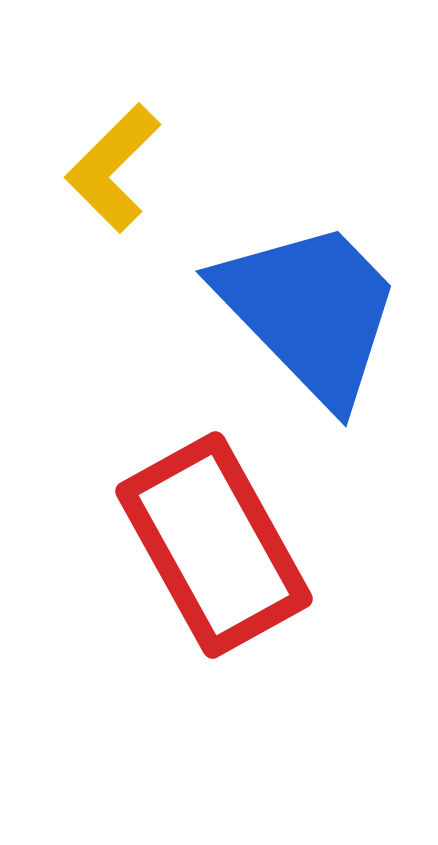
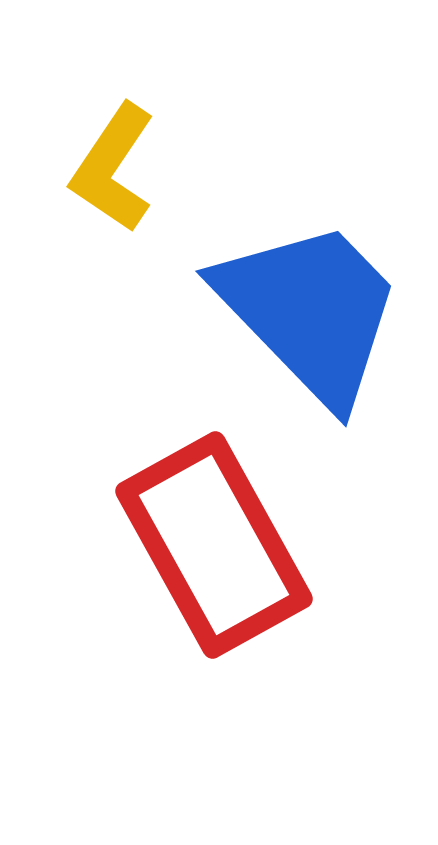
yellow L-shape: rotated 11 degrees counterclockwise
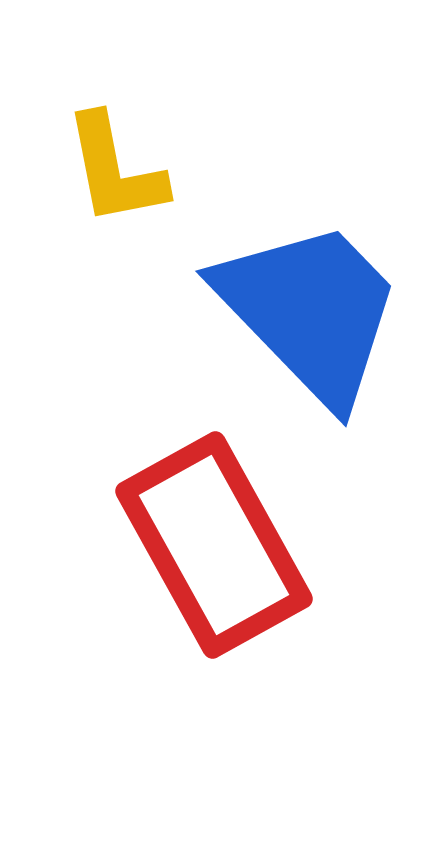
yellow L-shape: moved 2 px right, 2 px down; rotated 45 degrees counterclockwise
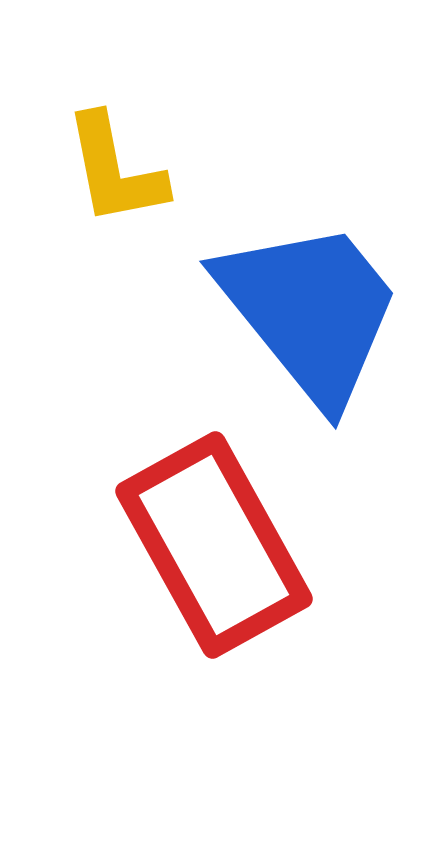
blue trapezoid: rotated 5 degrees clockwise
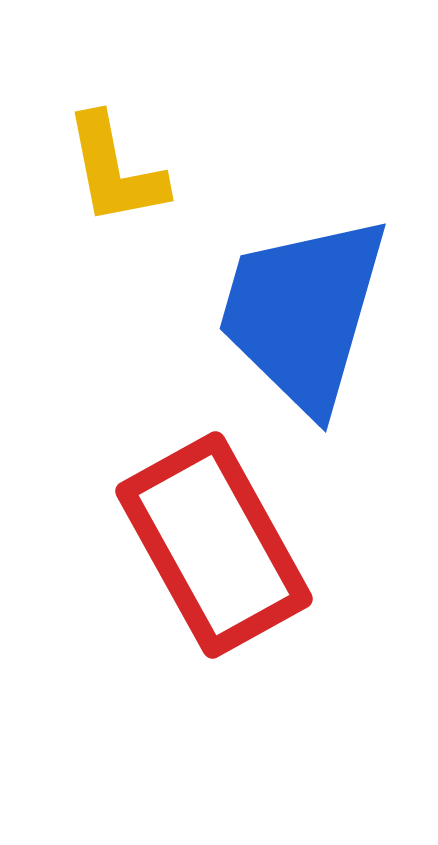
blue trapezoid: moved 7 px left, 2 px down; rotated 125 degrees counterclockwise
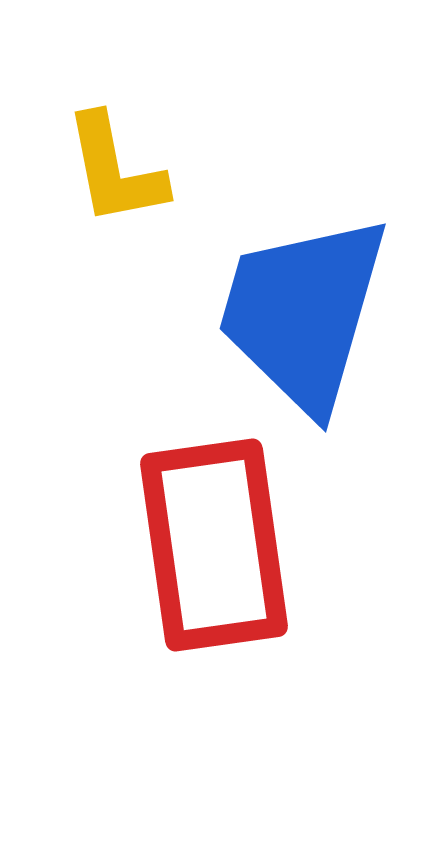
red rectangle: rotated 21 degrees clockwise
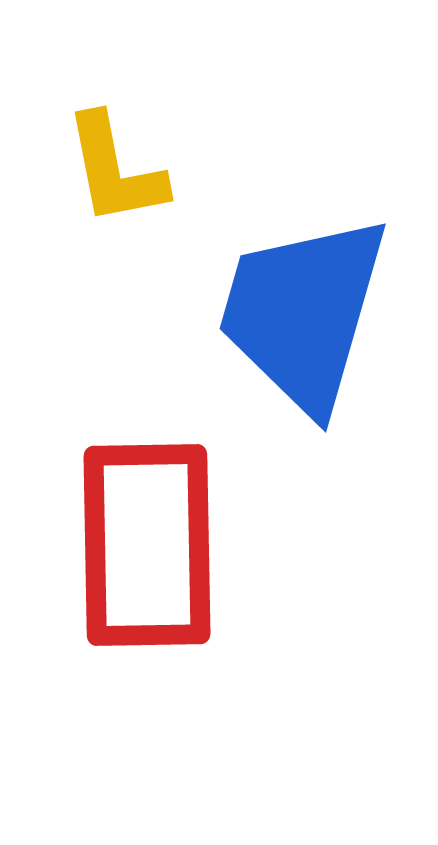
red rectangle: moved 67 px left; rotated 7 degrees clockwise
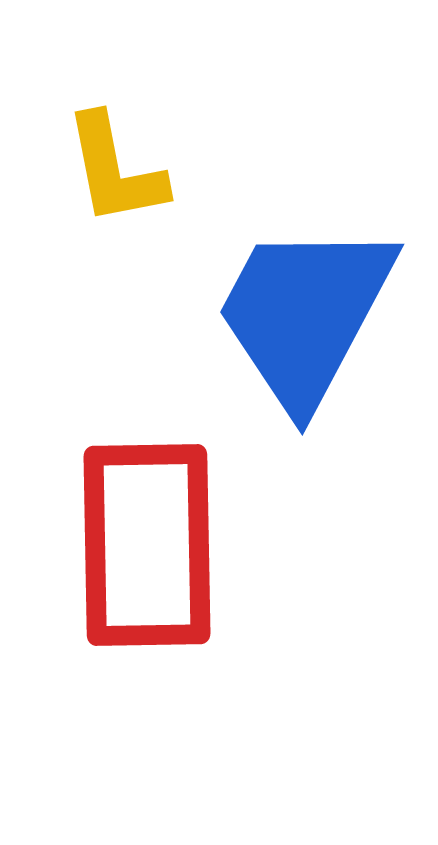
blue trapezoid: moved 2 px right, 1 px down; rotated 12 degrees clockwise
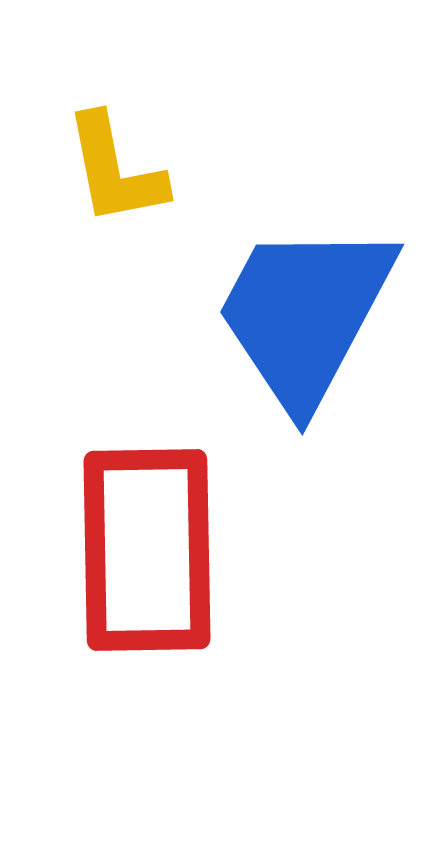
red rectangle: moved 5 px down
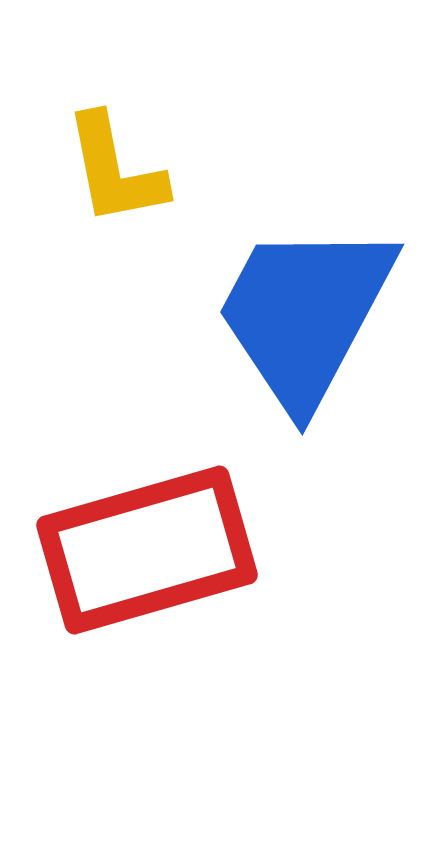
red rectangle: rotated 75 degrees clockwise
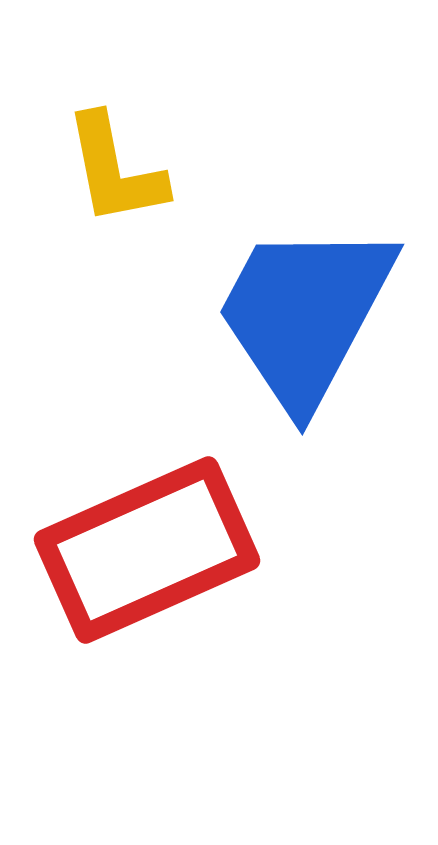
red rectangle: rotated 8 degrees counterclockwise
